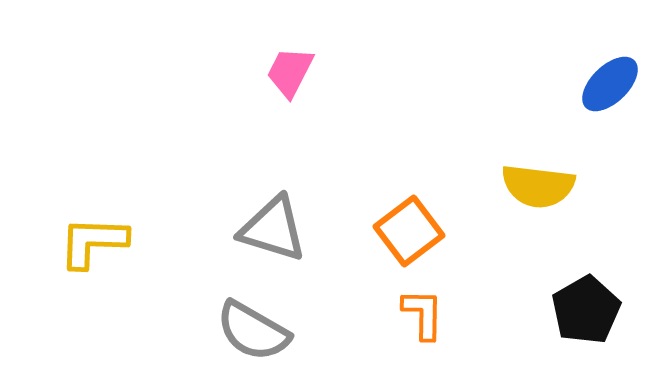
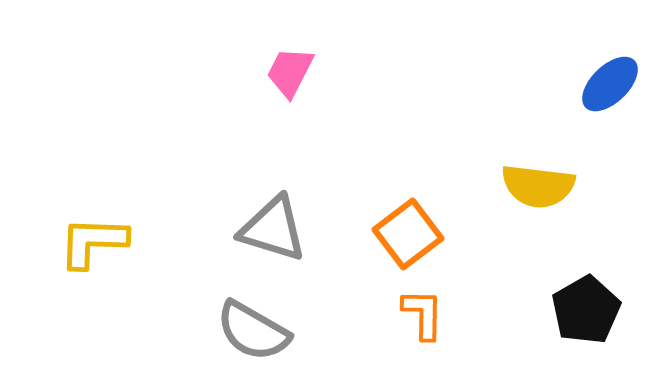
orange square: moved 1 px left, 3 px down
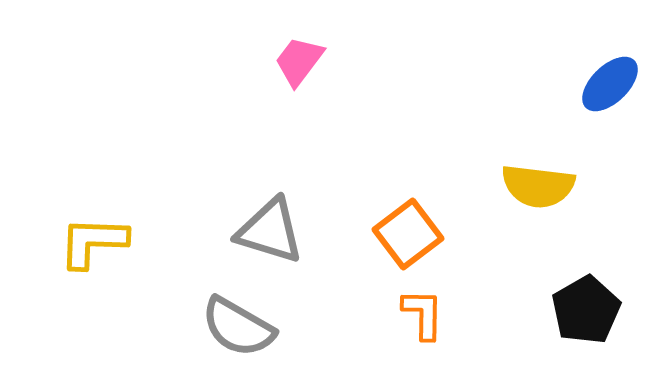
pink trapezoid: moved 9 px right, 11 px up; rotated 10 degrees clockwise
gray triangle: moved 3 px left, 2 px down
gray semicircle: moved 15 px left, 4 px up
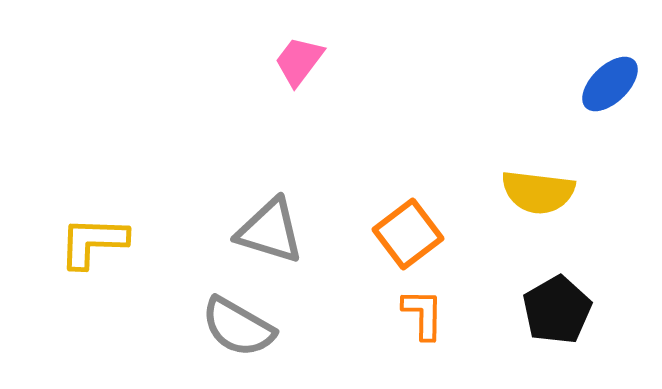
yellow semicircle: moved 6 px down
black pentagon: moved 29 px left
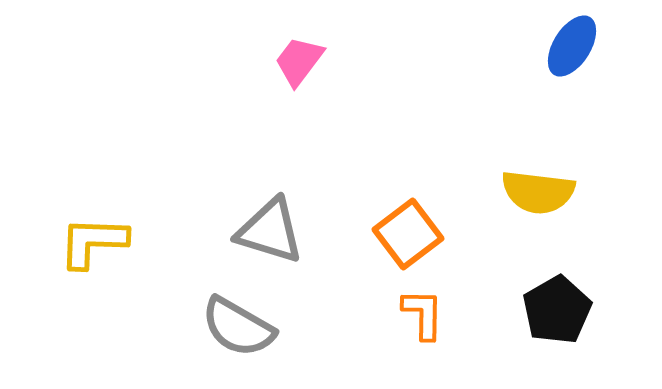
blue ellipse: moved 38 px left, 38 px up; rotated 14 degrees counterclockwise
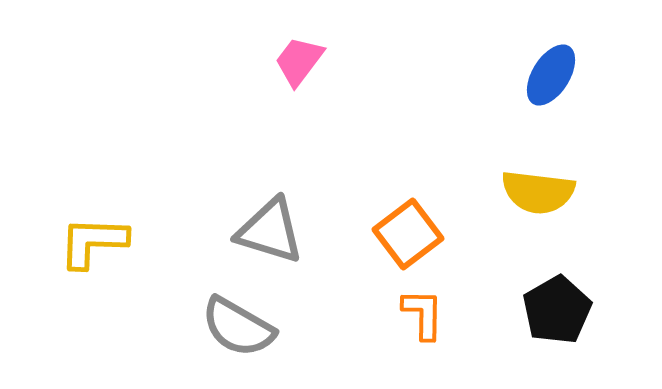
blue ellipse: moved 21 px left, 29 px down
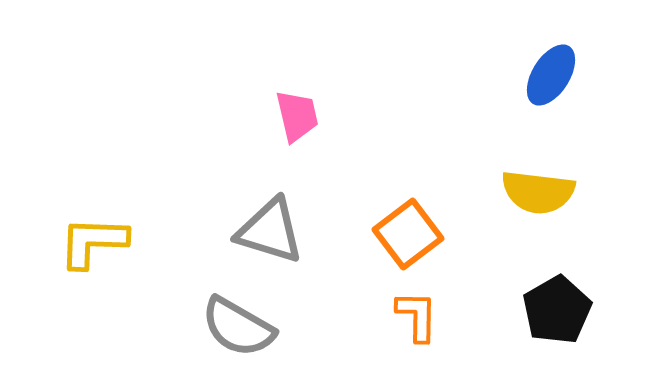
pink trapezoid: moved 2 px left, 55 px down; rotated 130 degrees clockwise
orange L-shape: moved 6 px left, 2 px down
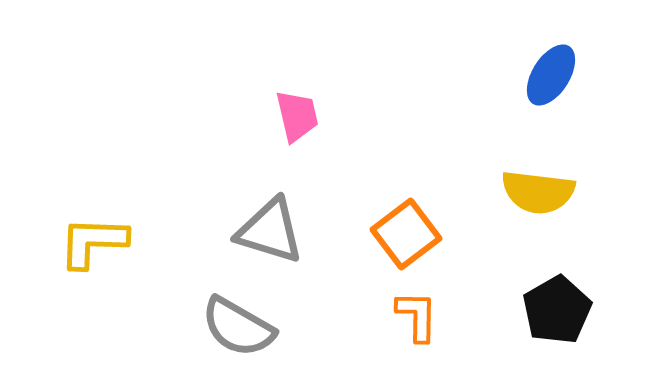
orange square: moved 2 px left
